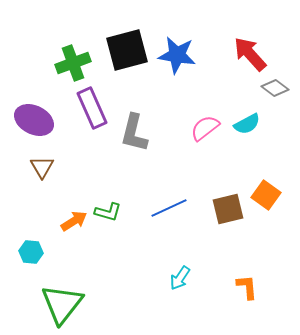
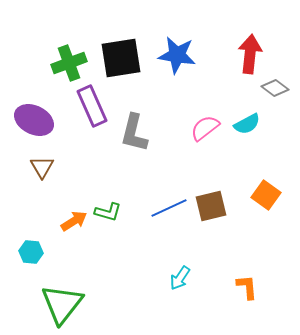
black square: moved 6 px left, 8 px down; rotated 6 degrees clockwise
red arrow: rotated 48 degrees clockwise
green cross: moved 4 px left
purple rectangle: moved 2 px up
brown square: moved 17 px left, 3 px up
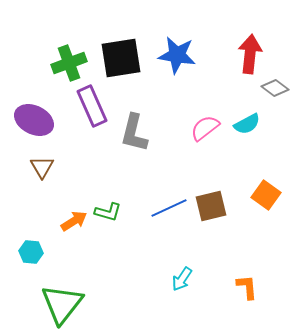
cyan arrow: moved 2 px right, 1 px down
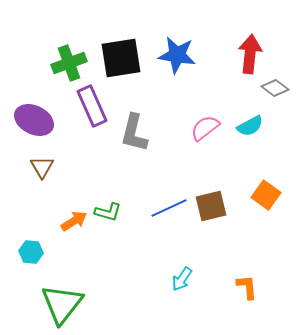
cyan semicircle: moved 3 px right, 2 px down
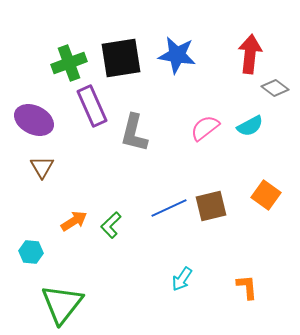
green L-shape: moved 3 px right, 13 px down; rotated 120 degrees clockwise
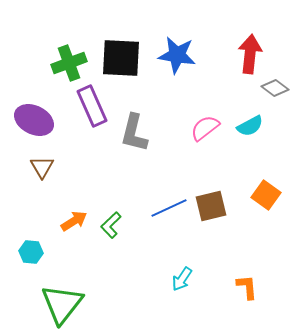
black square: rotated 12 degrees clockwise
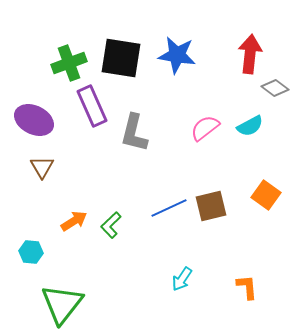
black square: rotated 6 degrees clockwise
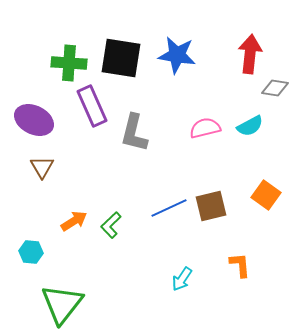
green cross: rotated 24 degrees clockwise
gray diamond: rotated 28 degrees counterclockwise
pink semicircle: rotated 24 degrees clockwise
orange L-shape: moved 7 px left, 22 px up
